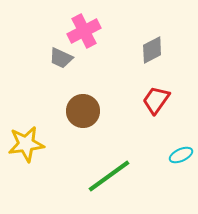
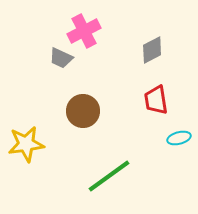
red trapezoid: rotated 44 degrees counterclockwise
cyan ellipse: moved 2 px left, 17 px up; rotated 10 degrees clockwise
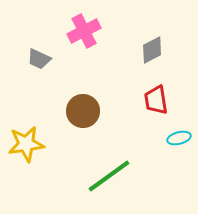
gray trapezoid: moved 22 px left, 1 px down
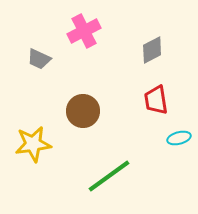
yellow star: moved 7 px right
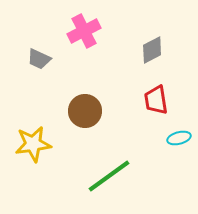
brown circle: moved 2 px right
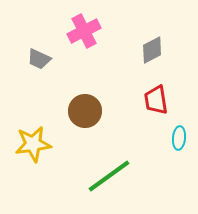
cyan ellipse: rotated 70 degrees counterclockwise
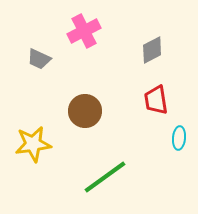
green line: moved 4 px left, 1 px down
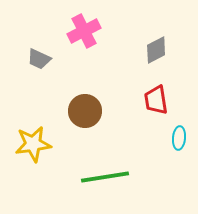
gray diamond: moved 4 px right
green line: rotated 27 degrees clockwise
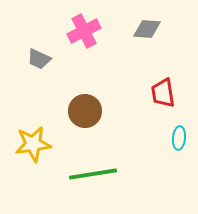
gray diamond: moved 9 px left, 21 px up; rotated 32 degrees clockwise
red trapezoid: moved 7 px right, 7 px up
green line: moved 12 px left, 3 px up
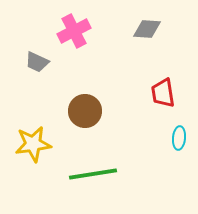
pink cross: moved 10 px left
gray trapezoid: moved 2 px left, 3 px down
